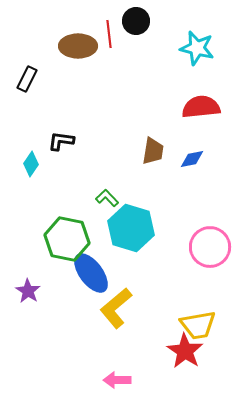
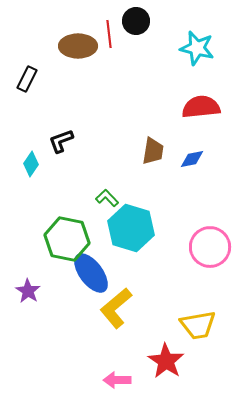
black L-shape: rotated 28 degrees counterclockwise
red star: moved 19 px left, 10 px down
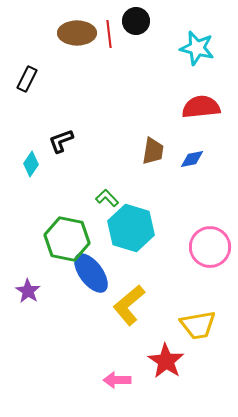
brown ellipse: moved 1 px left, 13 px up
yellow L-shape: moved 13 px right, 3 px up
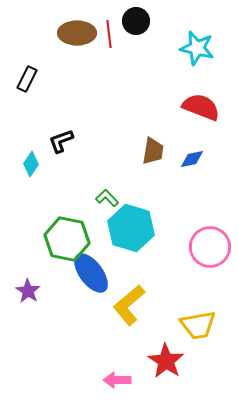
red semicircle: rotated 27 degrees clockwise
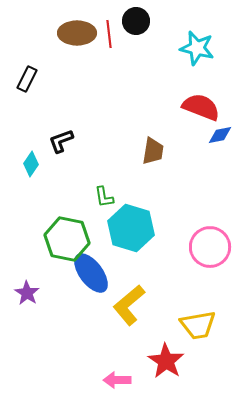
blue diamond: moved 28 px right, 24 px up
green L-shape: moved 3 px left, 1 px up; rotated 145 degrees counterclockwise
purple star: moved 1 px left, 2 px down
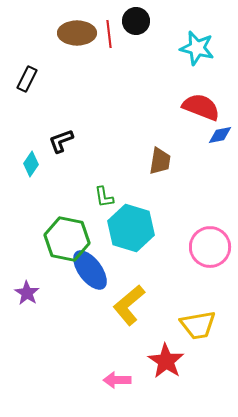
brown trapezoid: moved 7 px right, 10 px down
blue ellipse: moved 1 px left, 3 px up
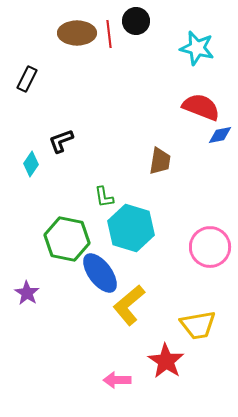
blue ellipse: moved 10 px right, 3 px down
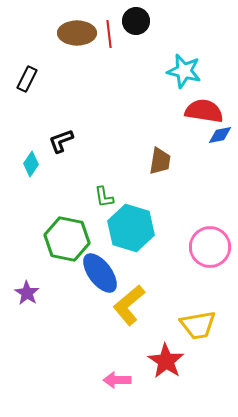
cyan star: moved 13 px left, 23 px down
red semicircle: moved 3 px right, 4 px down; rotated 12 degrees counterclockwise
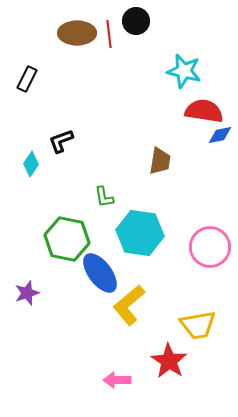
cyan hexagon: moved 9 px right, 5 px down; rotated 9 degrees counterclockwise
purple star: rotated 20 degrees clockwise
red star: moved 3 px right
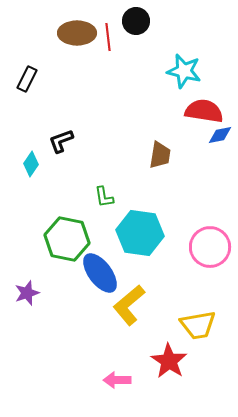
red line: moved 1 px left, 3 px down
brown trapezoid: moved 6 px up
